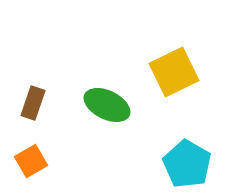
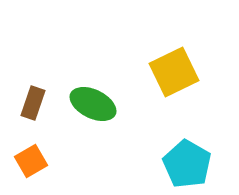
green ellipse: moved 14 px left, 1 px up
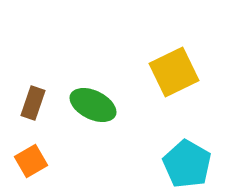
green ellipse: moved 1 px down
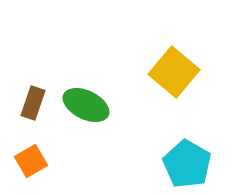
yellow square: rotated 24 degrees counterclockwise
green ellipse: moved 7 px left
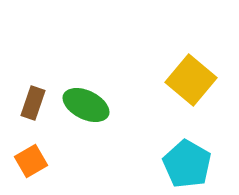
yellow square: moved 17 px right, 8 px down
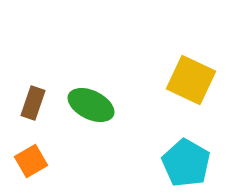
yellow square: rotated 15 degrees counterclockwise
green ellipse: moved 5 px right
cyan pentagon: moved 1 px left, 1 px up
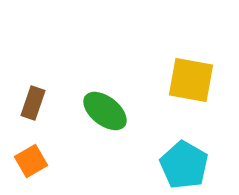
yellow square: rotated 15 degrees counterclockwise
green ellipse: moved 14 px right, 6 px down; rotated 12 degrees clockwise
cyan pentagon: moved 2 px left, 2 px down
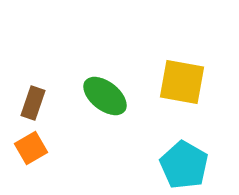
yellow square: moved 9 px left, 2 px down
green ellipse: moved 15 px up
orange square: moved 13 px up
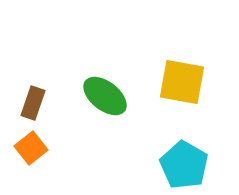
orange square: rotated 8 degrees counterclockwise
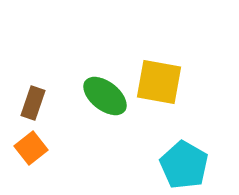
yellow square: moved 23 px left
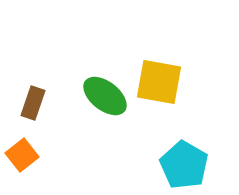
orange square: moved 9 px left, 7 px down
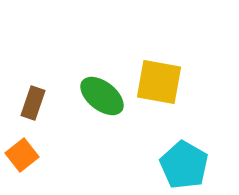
green ellipse: moved 3 px left
